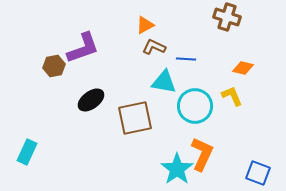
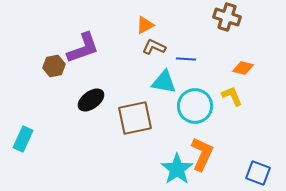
cyan rectangle: moved 4 px left, 13 px up
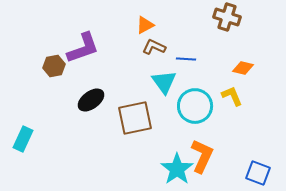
cyan triangle: rotated 44 degrees clockwise
orange L-shape: moved 2 px down
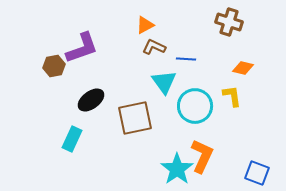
brown cross: moved 2 px right, 5 px down
purple L-shape: moved 1 px left
yellow L-shape: rotated 15 degrees clockwise
cyan rectangle: moved 49 px right
blue square: moved 1 px left
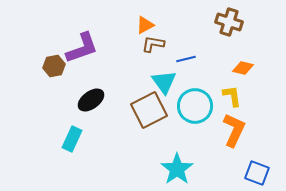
brown L-shape: moved 1 px left, 3 px up; rotated 15 degrees counterclockwise
blue line: rotated 18 degrees counterclockwise
brown square: moved 14 px right, 8 px up; rotated 15 degrees counterclockwise
orange L-shape: moved 32 px right, 26 px up
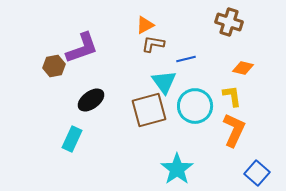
brown square: rotated 12 degrees clockwise
blue square: rotated 20 degrees clockwise
